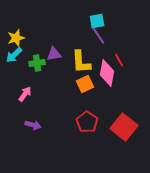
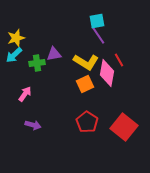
yellow L-shape: moved 5 px right; rotated 55 degrees counterclockwise
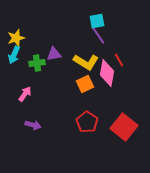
cyan arrow: rotated 24 degrees counterclockwise
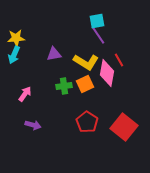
yellow star: rotated 12 degrees clockwise
green cross: moved 27 px right, 23 px down
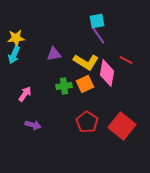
red line: moved 7 px right; rotated 32 degrees counterclockwise
red square: moved 2 px left, 1 px up
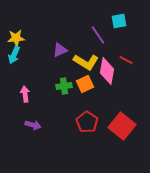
cyan square: moved 22 px right
purple triangle: moved 6 px right, 4 px up; rotated 14 degrees counterclockwise
pink diamond: moved 2 px up
pink arrow: rotated 42 degrees counterclockwise
